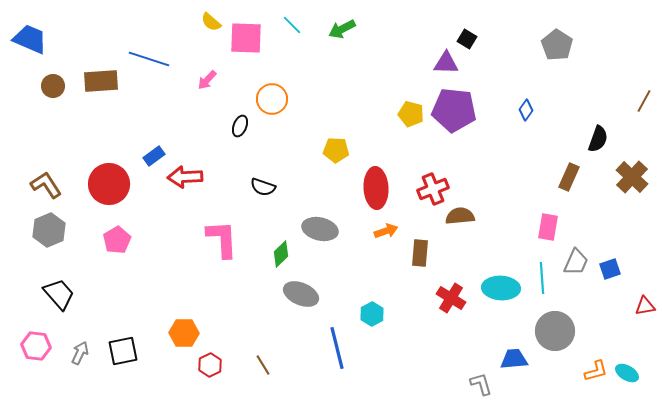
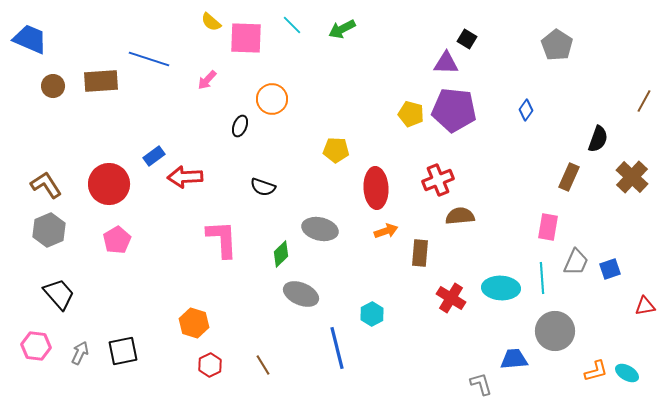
red cross at (433, 189): moved 5 px right, 9 px up
orange hexagon at (184, 333): moved 10 px right, 10 px up; rotated 16 degrees clockwise
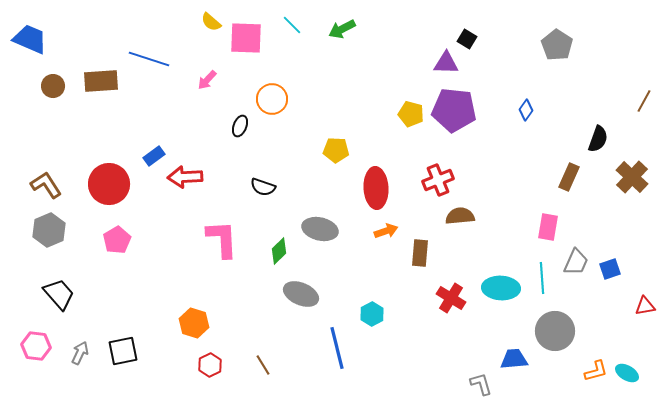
green diamond at (281, 254): moved 2 px left, 3 px up
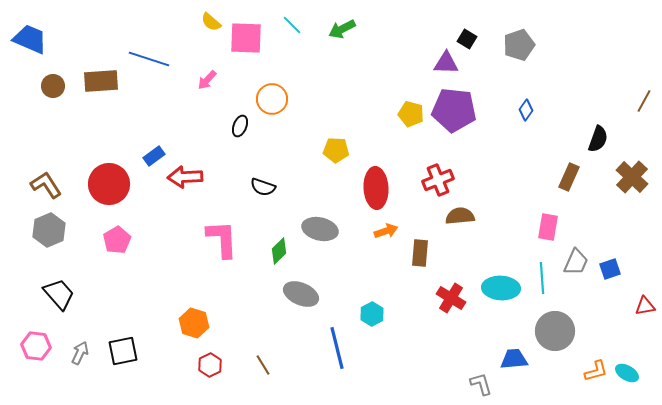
gray pentagon at (557, 45): moved 38 px left; rotated 20 degrees clockwise
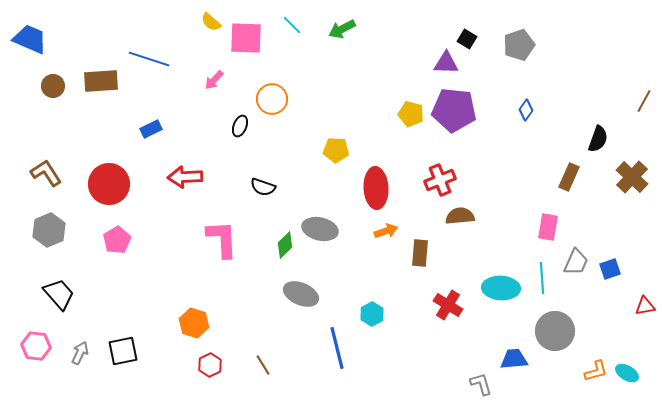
pink arrow at (207, 80): moved 7 px right
blue rectangle at (154, 156): moved 3 px left, 27 px up; rotated 10 degrees clockwise
red cross at (438, 180): moved 2 px right
brown L-shape at (46, 185): moved 12 px up
green diamond at (279, 251): moved 6 px right, 6 px up
red cross at (451, 298): moved 3 px left, 7 px down
